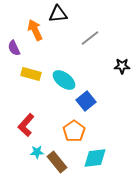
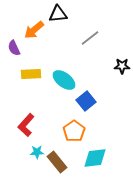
orange arrow: moved 1 px left; rotated 105 degrees counterclockwise
yellow rectangle: rotated 18 degrees counterclockwise
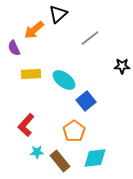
black triangle: rotated 36 degrees counterclockwise
brown rectangle: moved 3 px right, 1 px up
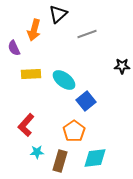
orange arrow: rotated 35 degrees counterclockwise
gray line: moved 3 px left, 4 px up; rotated 18 degrees clockwise
brown rectangle: rotated 55 degrees clockwise
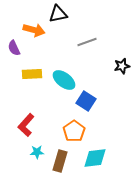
black triangle: rotated 30 degrees clockwise
orange arrow: rotated 90 degrees counterclockwise
gray line: moved 8 px down
black star: rotated 14 degrees counterclockwise
yellow rectangle: moved 1 px right
blue square: rotated 18 degrees counterclockwise
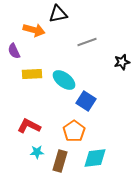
purple semicircle: moved 3 px down
black star: moved 4 px up
red L-shape: moved 3 px right, 1 px down; rotated 75 degrees clockwise
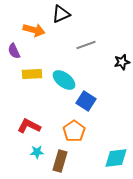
black triangle: moved 3 px right; rotated 12 degrees counterclockwise
gray line: moved 1 px left, 3 px down
cyan diamond: moved 21 px right
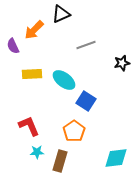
orange arrow: rotated 120 degrees clockwise
purple semicircle: moved 1 px left, 5 px up
black star: moved 1 px down
red L-shape: rotated 40 degrees clockwise
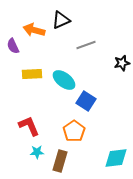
black triangle: moved 6 px down
orange arrow: rotated 60 degrees clockwise
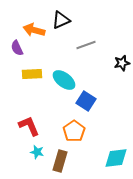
purple semicircle: moved 4 px right, 2 px down
cyan star: rotated 16 degrees clockwise
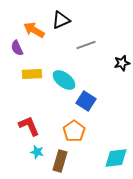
orange arrow: rotated 15 degrees clockwise
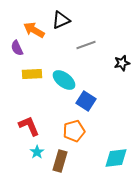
orange pentagon: rotated 20 degrees clockwise
cyan star: rotated 24 degrees clockwise
